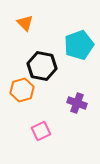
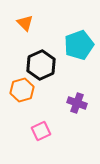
black hexagon: moved 1 px left, 1 px up; rotated 24 degrees clockwise
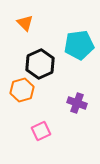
cyan pentagon: rotated 12 degrees clockwise
black hexagon: moved 1 px left, 1 px up
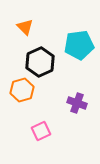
orange triangle: moved 4 px down
black hexagon: moved 2 px up
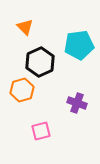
pink square: rotated 12 degrees clockwise
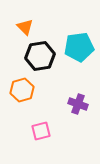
cyan pentagon: moved 2 px down
black hexagon: moved 6 px up; rotated 16 degrees clockwise
purple cross: moved 1 px right, 1 px down
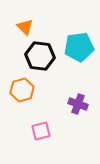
black hexagon: rotated 16 degrees clockwise
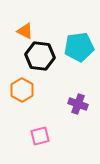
orange triangle: moved 4 px down; rotated 18 degrees counterclockwise
orange hexagon: rotated 15 degrees counterclockwise
pink square: moved 1 px left, 5 px down
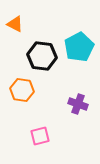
orange triangle: moved 10 px left, 7 px up
cyan pentagon: rotated 20 degrees counterclockwise
black hexagon: moved 2 px right
orange hexagon: rotated 20 degrees counterclockwise
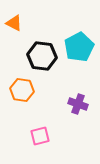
orange triangle: moved 1 px left, 1 px up
